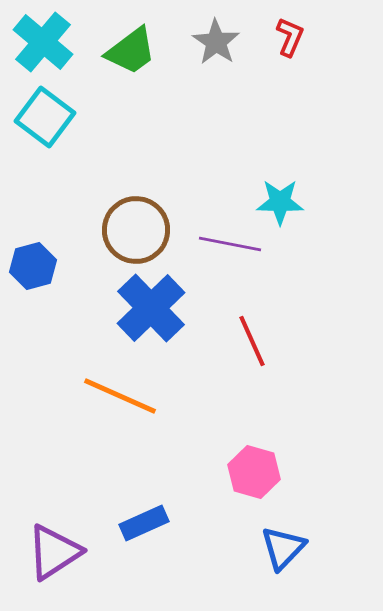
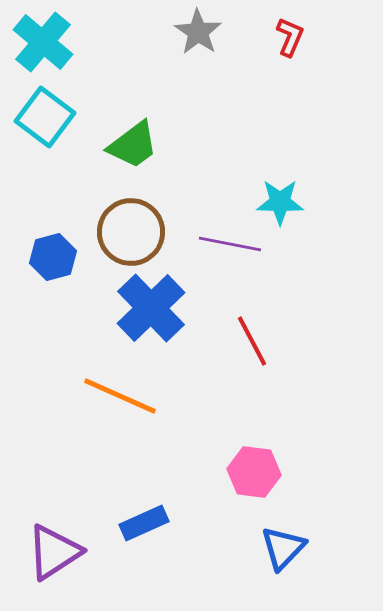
gray star: moved 18 px left, 10 px up
green trapezoid: moved 2 px right, 94 px down
brown circle: moved 5 px left, 2 px down
blue hexagon: moved 20 px right, 9 px up
red line: rotated 4 degrees counterclockwise
pink hexagon: rotated 9 degrees counterclockwise
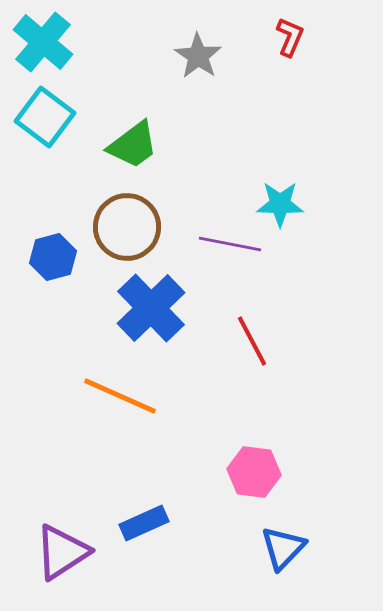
gray star: moved 24 px down
cyan star: moved 2 px down
brown circle: moved 4 px left, 5 px up
purple triangle: moved 8 px right
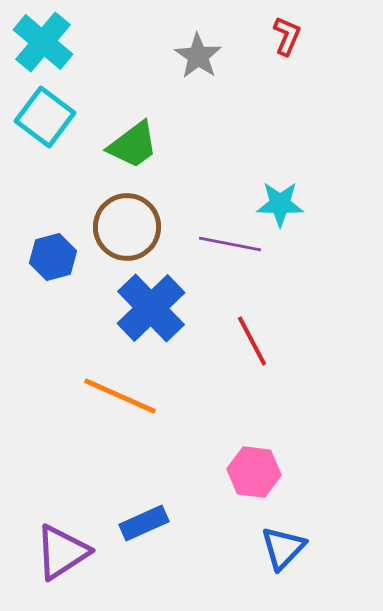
red L-shape: moved 3 px left, 1 px up
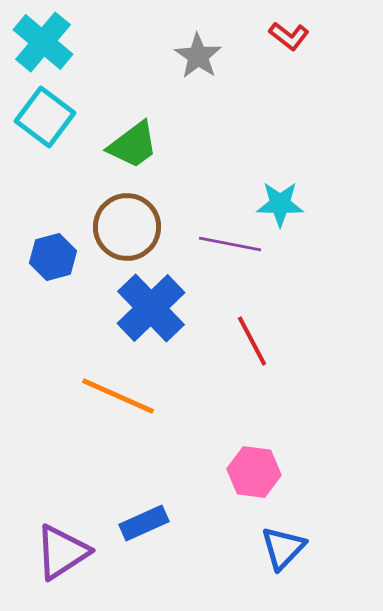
red L-shape: moved 2 px right; rotated 105 degrees clockwise
orange line: moved 2 px left
